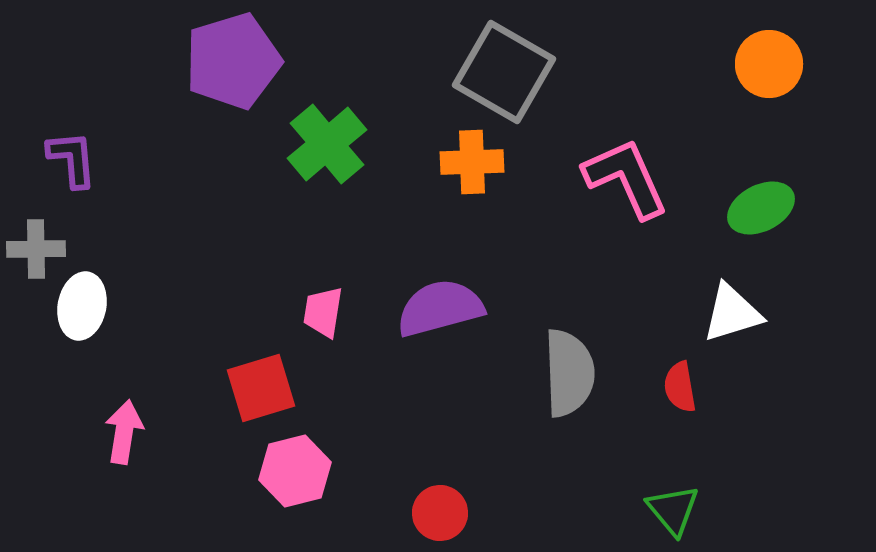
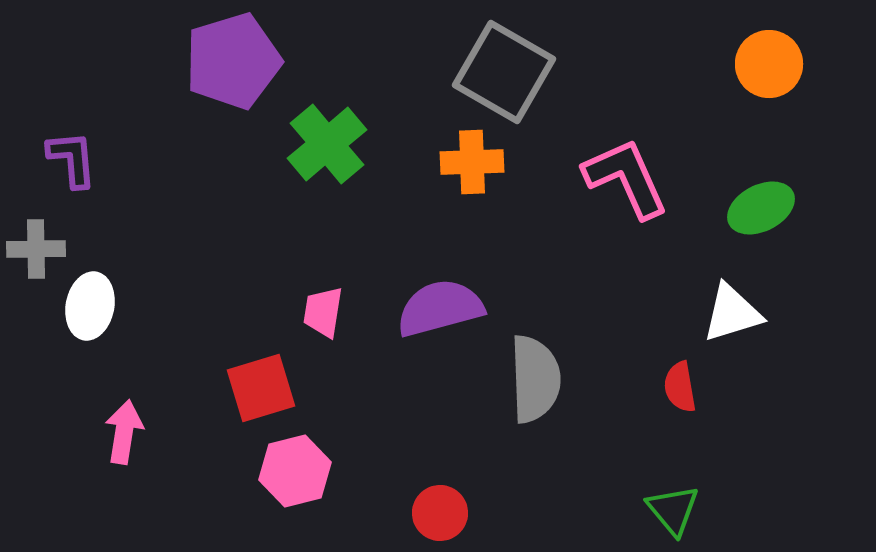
white ellipse: moved 8 px right
gray semicircle: moved 34 px left, 6 px down
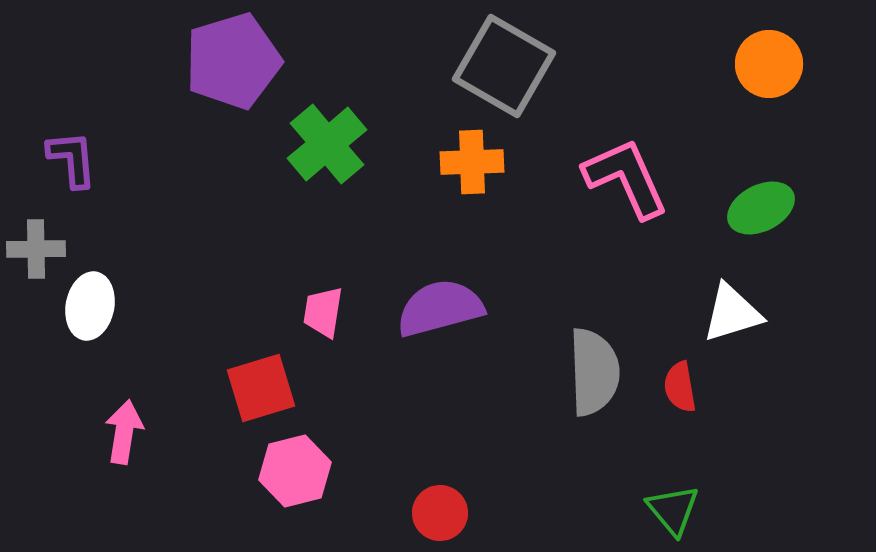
gray square: moved 6 px up
gray semicircle: moved 59 px right, 7 px up
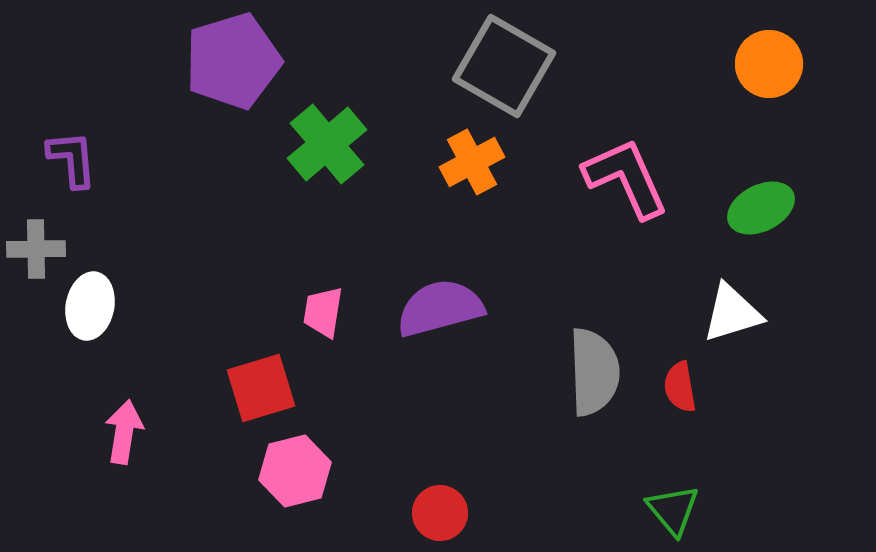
orange cross: rotated 26 degrees counterclockwise
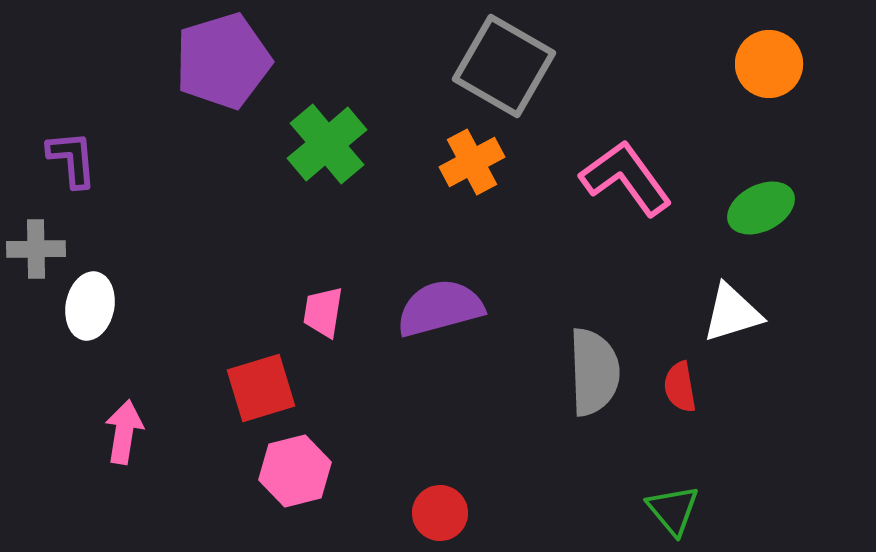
purple pentagon: moved 10 px left
pink L-shape: rotated 12 degrees counterclockwise
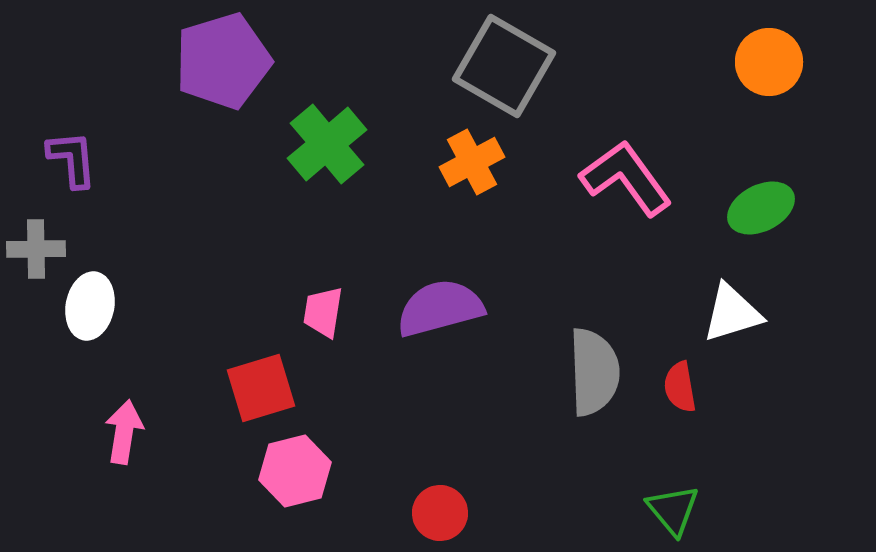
orange circle: moved 2 px up
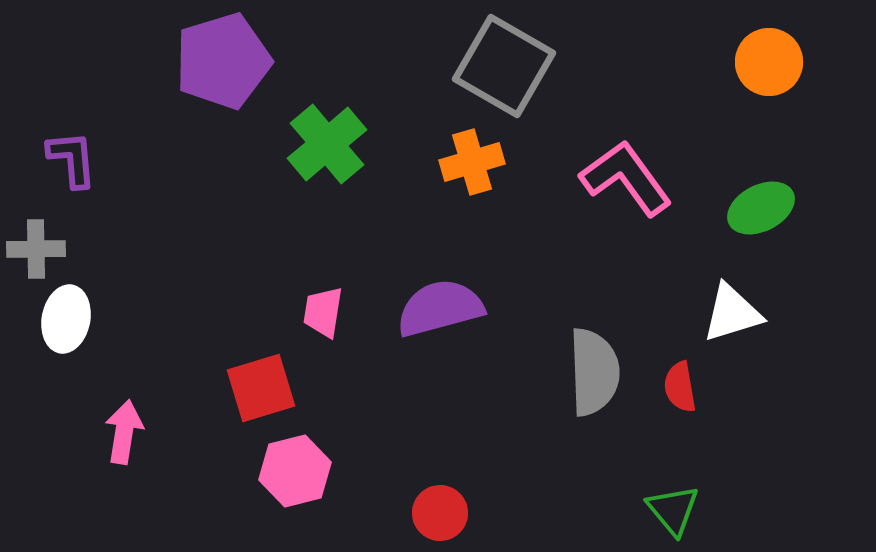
orange cross: rotated 12 degrees clockwise
white ellipse: moved 24 px left, 13 px down
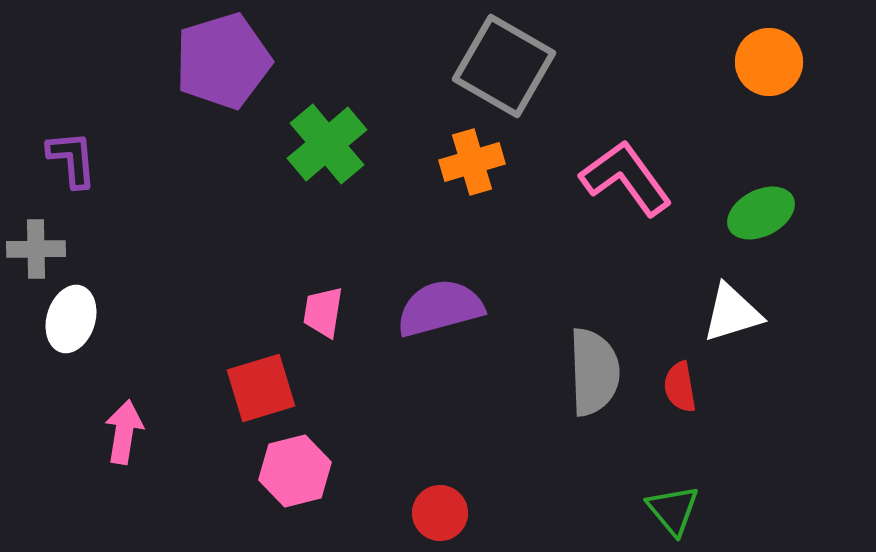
green ellipse: moved 5 px down
white ellipse: moved 5 px right; rotated 6 degrees clockwise
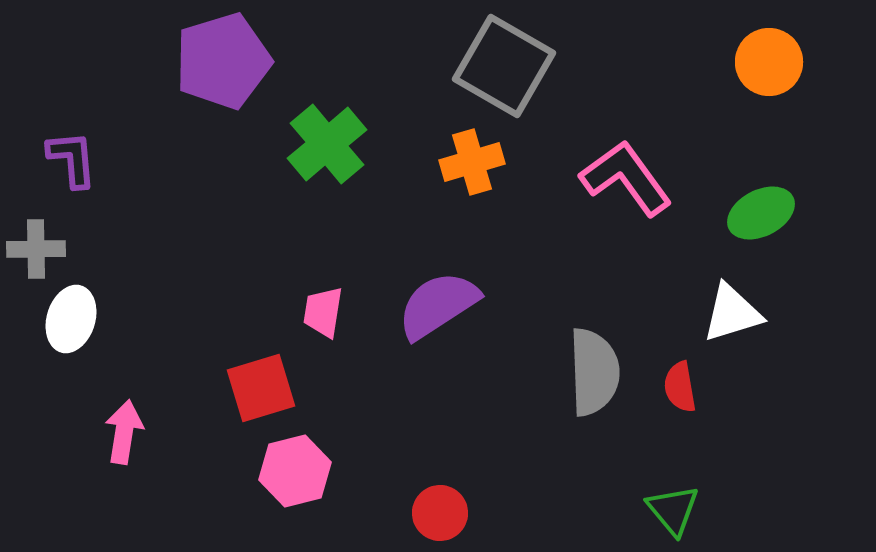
purple semicircle: moved 2 px left, 3 px up; rotated 18 degrees counterclockwise
